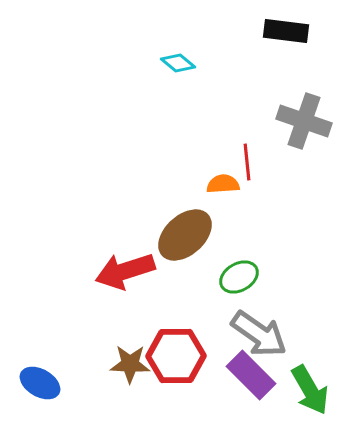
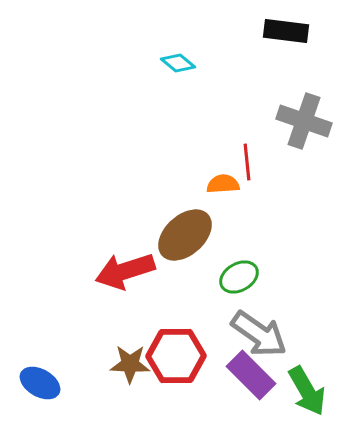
green arrow: moved 3 px left, 1 px down
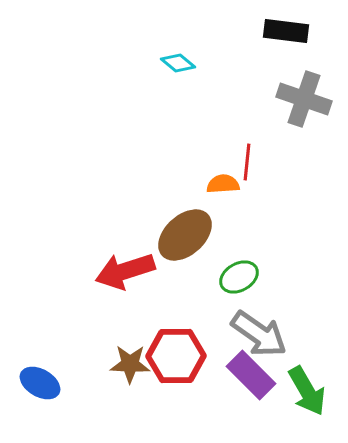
gray cross: moved 22 px up
red line: rotated 12 degrees clockwise
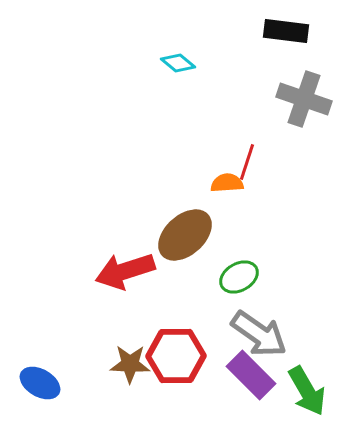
red line: rotated 12 degrees clockwise
orange semicircle: moved 4 px right, 1 px up
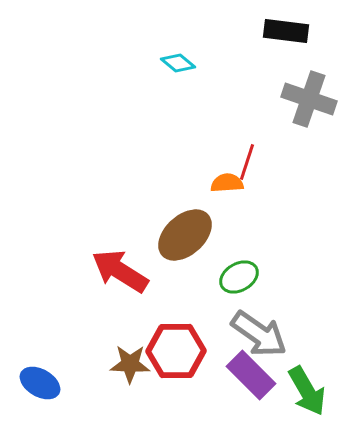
gray cross: moved 5 px right
red arrow: moved 5 px left; rotated 50 degrees clockwise
red hexagon: moved 5 px up
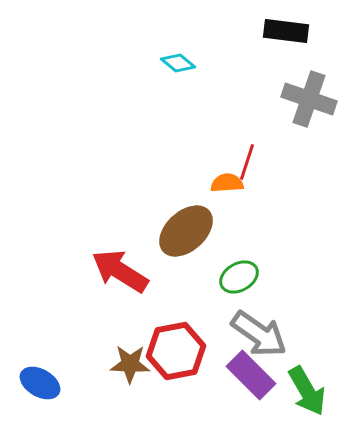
brown ellipse: moved 1 px right, 4 px up
red hexagon: rotated 10 degrees counterclockwise
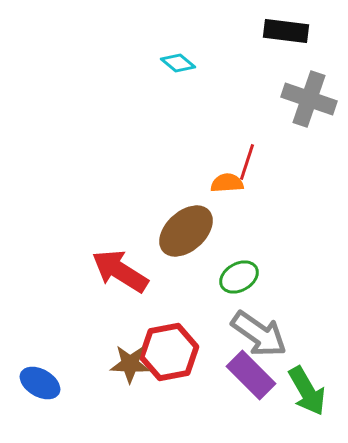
red hexagon: moved 7 px left, 1 px down
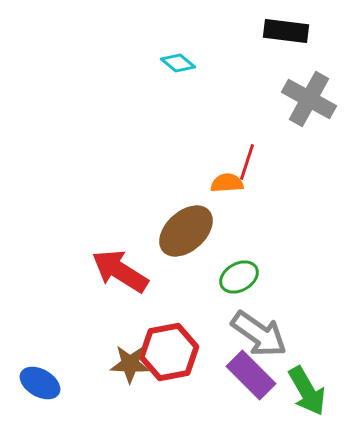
gray cross: rotated 10 degrees clockwise
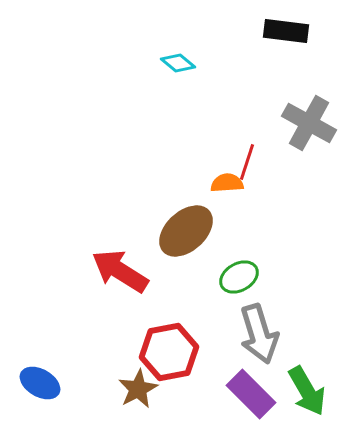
gray cross: moved 24 px down
gray arrow: rotated 38 degrees clockwise
brown star: moved 8 px right, 25 px down; rotated 30 degrees counterclockwise
purple rectangle: moved 19 px down
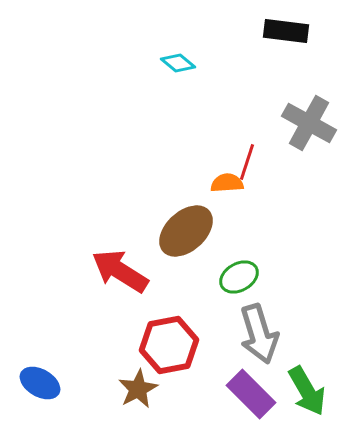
red hexagon: moved 7 px up
